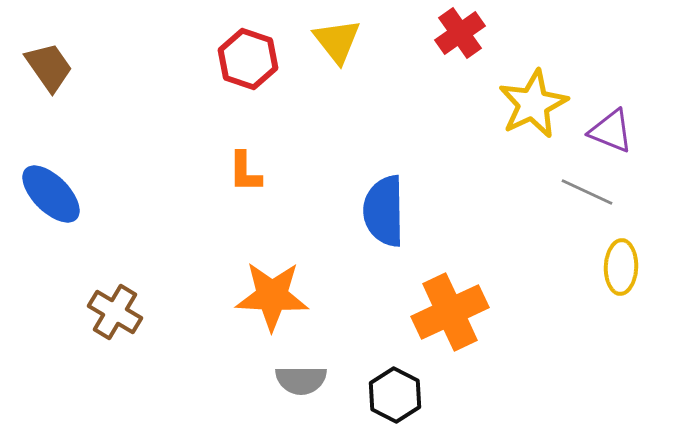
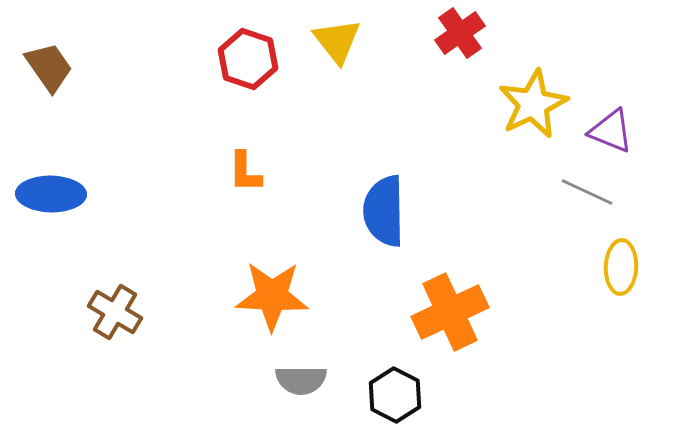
blue ellipse: rotated 44 degrees counterclockwise
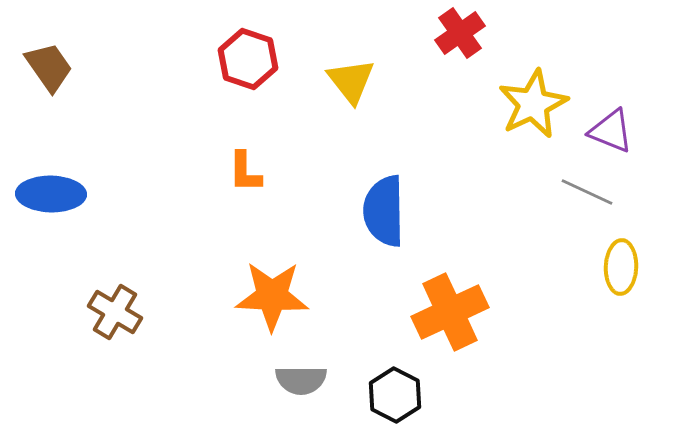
yellow triangle: moved 14 px right, 40 px down
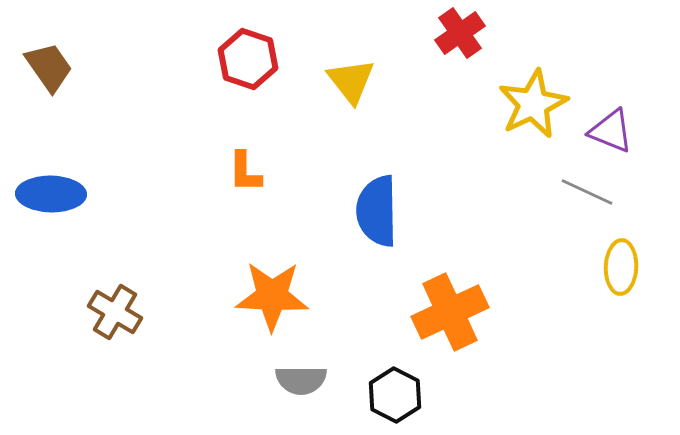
blue semicircle: moved 7 px left
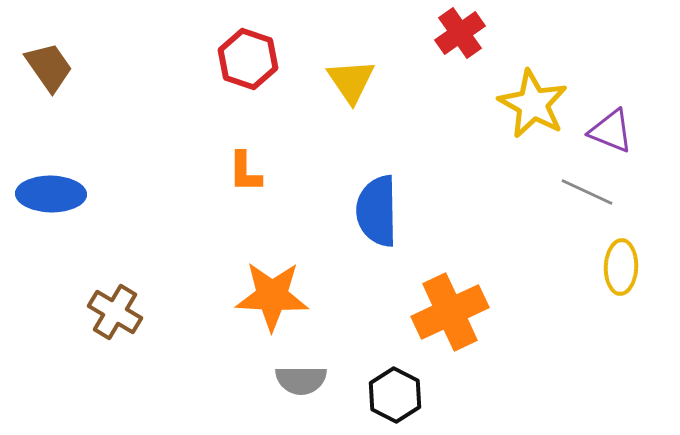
yellow triangle: rotated 4 degrees clockwise
yellow star: rotated 18 degrees counterclockwise
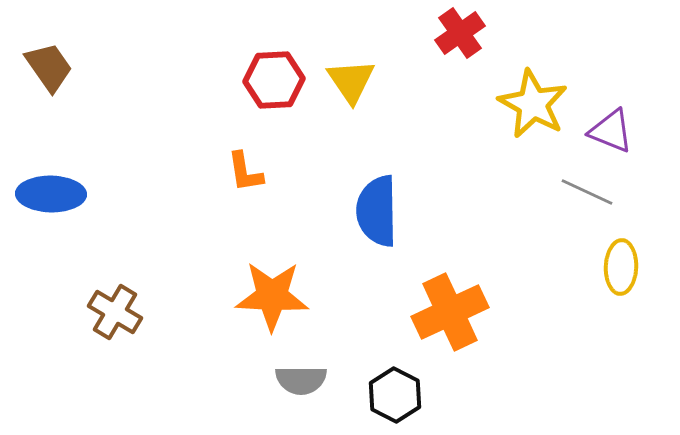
red hexagon: moved 26 px right, 21 px down; rotated 22 degrees counterclockwise
orange L-shape: rotated 9 degrees counterclockwise
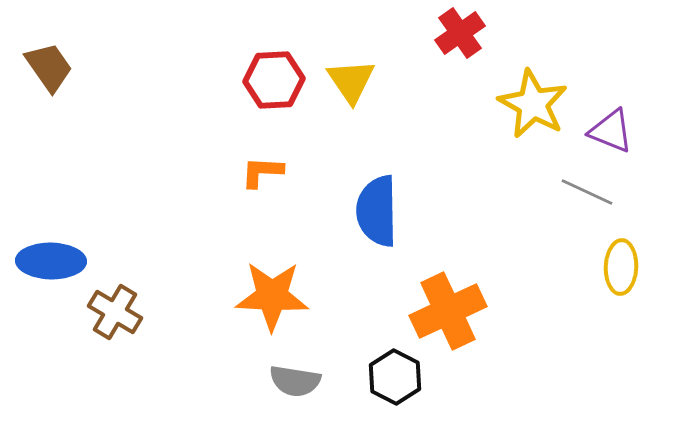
orange L-shape: moved 17 px right; rotated 102 degrees clockwise
blue ellipse: moved 67 px down
orange cross: moved 2 px left, 1 px up
gray semicircle: moved 6 px left, 1 px down; rotated 9 degrees clockwise
black hexagon: moved 18 px up
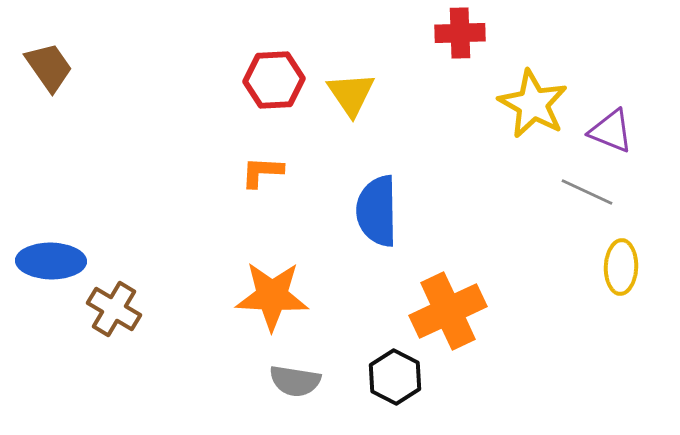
red cross: rotated 33 degrees clockwise
yellow triangle: moved 13 px down
brown cross: moved 1 px left, 3 px up
